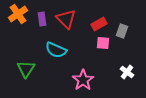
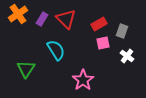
purple rectangle: rotated 40 degrees clockwise
pink square: rotated 16 degrees counterclockwise
cyan semicircle: rotated 145 degrees counterclockwise
white cross: moved 16 px up
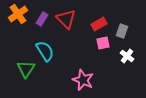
cyan semicircle: moved 11 px left, 1 px down
pink star: rotated 15 degrees counterclockwise
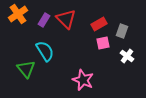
purple rectangle: moved 2 px right, 1 px down
green triangle: rotated 12 degrees counterclockwise
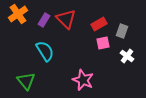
green triangle: moved 12 px down
